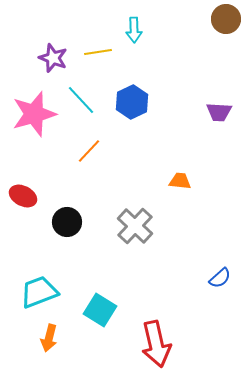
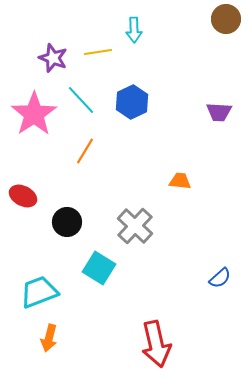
pink star: rotated 18 degrees counterclockwise
orange line: moved 4 px left; rotated 12 degrees counterclockwise
cyan square: moved 1 px left, 42 px up
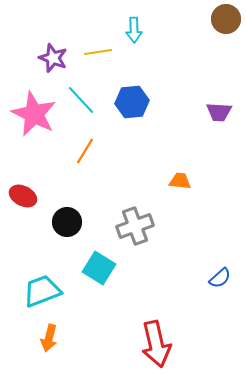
blue hexagon: rotated 20 degrees clockwise
pink star: rotated 12 degrees counterclockwise
gray cross: rotated 27 degrees clockwise
cyan trapezoid: moved 3 px right, 1 px up
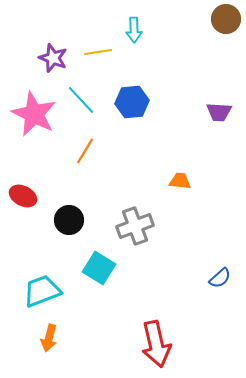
black circle: moved 2 px right, 2 px up
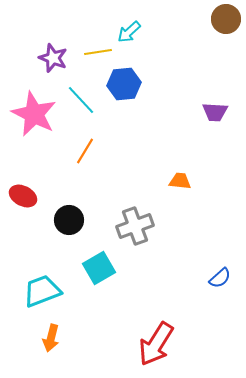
cyan arrow: moved 5 px left, 2 px down; rotated 50 degrees clockwise
blue hexagon: moved 8 px left, 18 px up
purple trapezoid: moved 4 px left
cyan square: rotated 28 degrees clockwise
orange arrow: moved 2 px right
red arrow: rotated 45 degrees clockwise
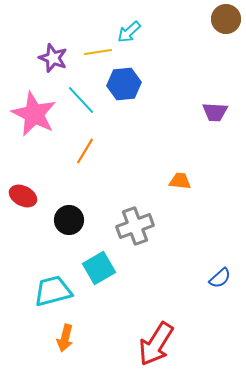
cyan trapezoid: moved 11 px right; rotated 6 degrees clockwise
orange arrow: moved 14 px right
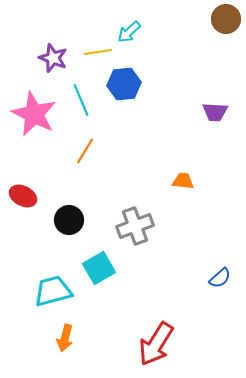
cyan line: rotated 20 degrees clockwise
orange trapezoid: moved 3 px right
